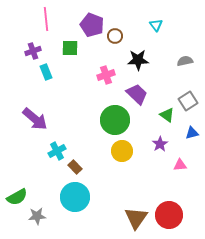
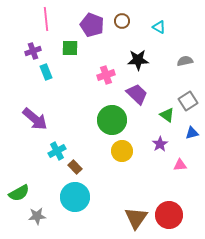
cyan triangle: moved 3 px right, 2 px down; rotated 24 degrees counterclockwise
brown circle: moved 7 px right, 15 px up
green circle: moved 3 px left
green semicircle: moved 2 px right, 4 px up
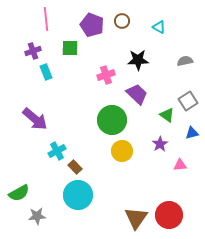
cyan circle: moved 3 px right, 2 px up
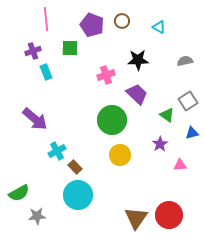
yellow circle: moved 2 px left, 4 px down
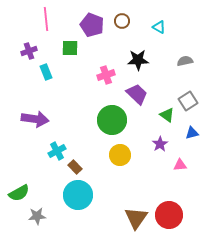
purple cross: moved 4 px left
purple arrow: rotated 32 degrees counterclockwise
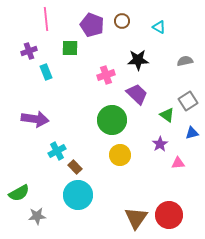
pink triangle: moved 2 px left, 2 px up
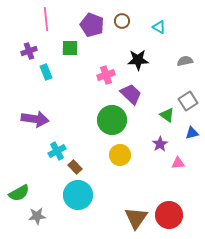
purple trapezoid: moved 6 px left
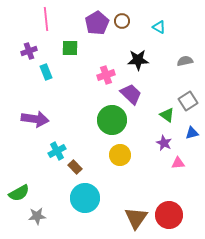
purple pentagon: moved 5 px right, 2 px up; rotated 20 degrees clockwise
purple star: moved 4 px right, 1 px up; rotated 14 degrees counterclockwise
cyan circle: moved 7 px right, 3 px down
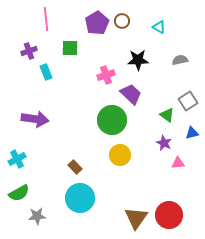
gray semicircle: moved 5 px left, 1 px up
cyan cross: moved 40 px left, 8 px down
cyan circle: moved 5 px left
